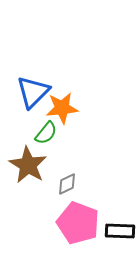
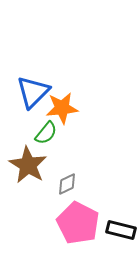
pink pentagon: rotated 6 degrees clockwise
black rectangle: moved 1 px right, 1 px up; rotated 12 degrees clockwise
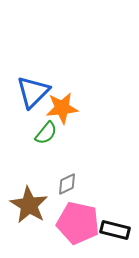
brown star: moved 1 px right, 40 px down
pink pentagon: rotated 15 degrees counterclockwise
black rectangle: moved 6 px left
